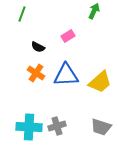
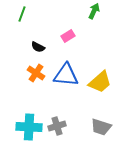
blue triangle: rotated 8 degrees clockwise
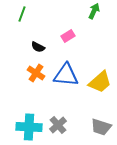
gray cross: moved 1 px right, 1 px up; rotated 24 degrees counterclockwise
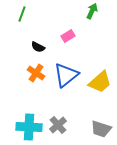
green arrow: moved 2 px left
blue triangle: rotated 44 degrees counterclockwise
gray trapezoid: moved 2 px down
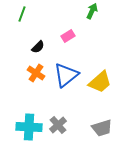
black semicircle: rotated 72 degrees counterclockwise
gray trapezoid: moved 1 px right, 1 px up; rotated 35 degrees counterclockwise
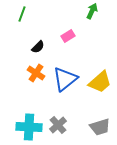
blue triangle: moved 1 px left, 4 px down
gray trapezoid: moved 2 px left, 1 px up
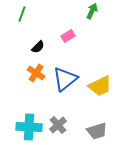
yellow trapezoid: moved 4 px down; rotated 15 degrees clockwise
gray trapezoid: moved 3 px left, 4 px down
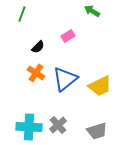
green arrow: rotated 84 degrees counterclockwise
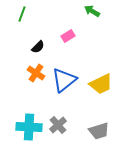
blue triangle: moved 1 px left, 1 px down
yellow trapezoid: moved 1 px right, 2 px up
gray trapezoid: moved 2 px right
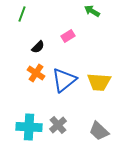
yellow trapezoid: moved 2 px left, 2 px up; rotated 30 degrees clockwise
gray trapezoid: rotated 60 degrees clockwise
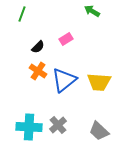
pink rectangle: moved 2 px left, 3 px down
orange cross: moved 2 px right, 2 px up
